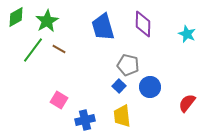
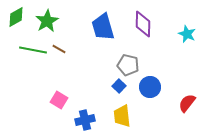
green line: rotated 64 degrees clockwise
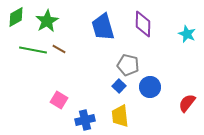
yellow trapezoid: moved 2 px left
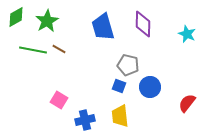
blue square: rotated 24 degrees counterclockwise
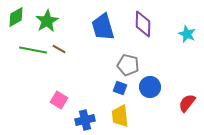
blue square: moved 1 px right, 2 px down
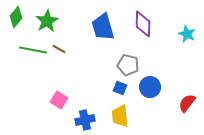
green diamond: rotated 20 degrees counterclockwise
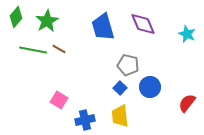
purple diamond: rotated 24 degrees counterclockwise
blue square: rotated 24 degrees clockwise
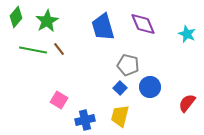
brown line: rotated 24 degrees clockwise
yellow trapezoid: rotated 20 degrees clockwise
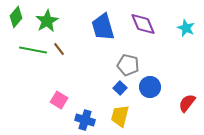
cyan star: moved 1 px left, 6 px up
blue cross: rotated 30 degrees clockwise
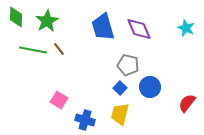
green diamond: rotated 40 degrees counterclockwise
purple diamond: moved 4 px left, 5 px down
yellow trapezoid: moved 2 px up
